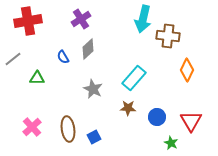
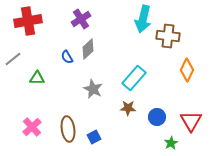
blue semicircle: moved 4 px right
green star: rotated 16 degrees clockwise
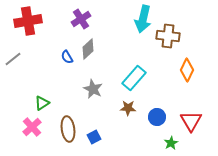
green triangle: moved 5 px right, 25 px down; rotated 35 degrees counterclockwise
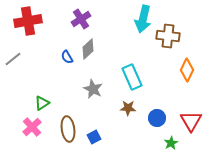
cyan rectangle: moved 2 px left, 1 px up; rotated 65 degrees counterclockwise
blue circle: moved 1 px down
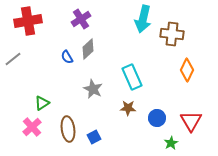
brown cross: moved 4 px right, 2 px up
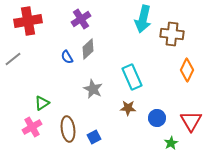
pink cross: rotated 12 degrees clockwise
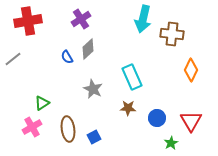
orange diamond: moved 4 px right
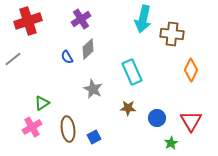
red cross: rotated 8 degrees counterclockwise
cyan rectangle: moved 5 px up
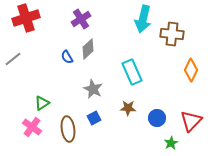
red cross: moved 2 px left, 3 px up
red triangle: rotated 15 degrees clockwise
pink cross: rotated 24 degrees counterclockwise
blue square: moved 19 px up
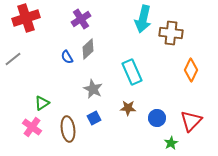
brown cross: moved 1 px left, 1 px up
